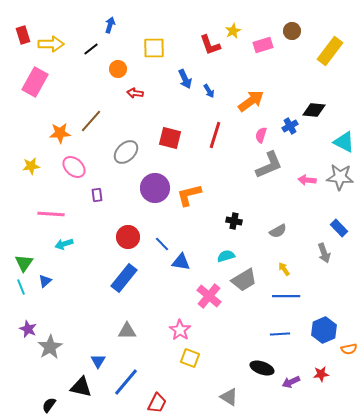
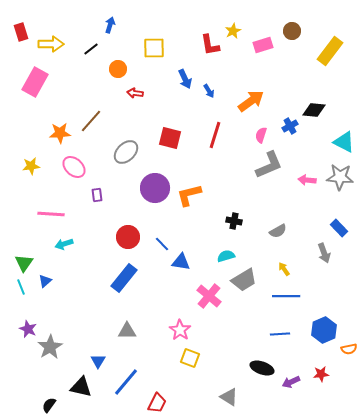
red rectangle at (23, 35): moved 2 px left, 3 px up
red L-shape at (210, 45): rotated 10 degrees clockwise
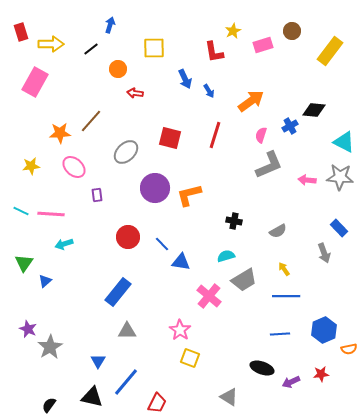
red L-shape at (210, 45): moved 4 px right, 7 px down
blue rectangle at (124, 278): moved 6 px left, 14 px down
cyan line at (21, 287): moved 76 px up; rotated 42 degrees counterclockwise
black triangle at (81, 387): moved 11 px right, 10 px down
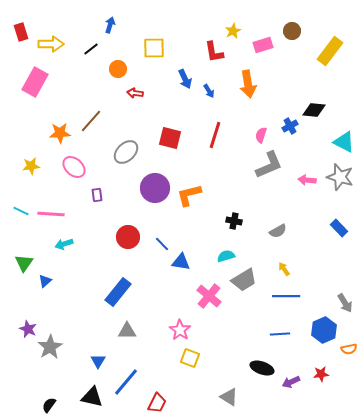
orange arrow at (251, 101): moved 3 px left, 17 px up; rotated 116 degrees clockwise
gray star at (340, 177): rotated 12 degrees clockwise
gray arrow at (324, 253): moved 21 px right, 50 px down; rotated 12 degrees counterclockwise
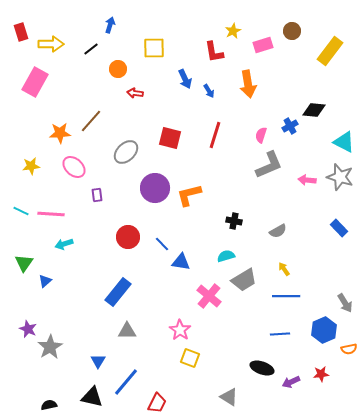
black semicircle at (49, 405): rotated 42 degrees clockwise
